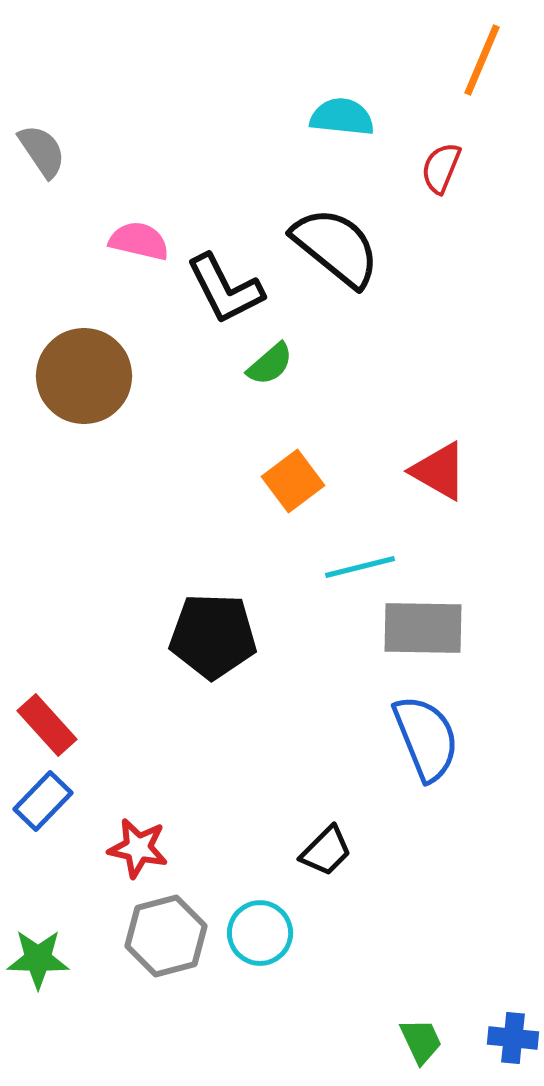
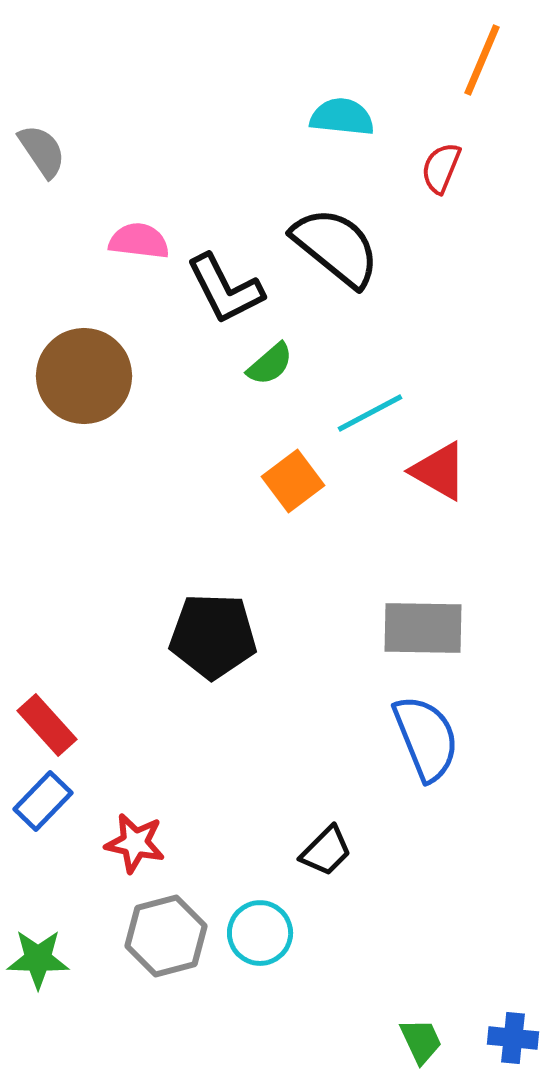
pink semicircle: rotated 6 degrees counterclockwise
cyan line: moved 10 px right, 154 px up; rotated 14 degrees counterclockwise
red star: moved 3 px left, 5 px up
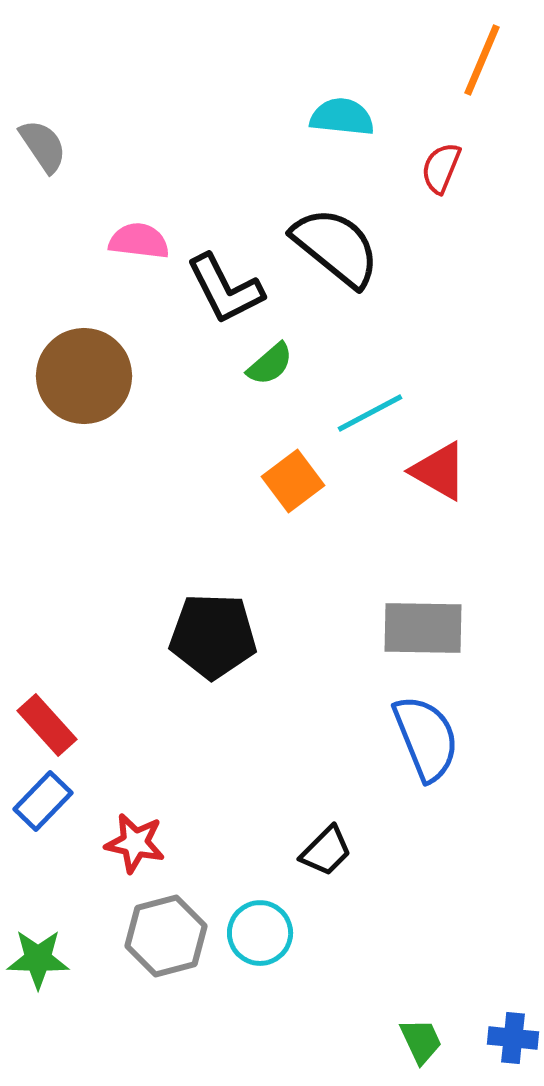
gray semicircle: moved 1 px right, 5 px up
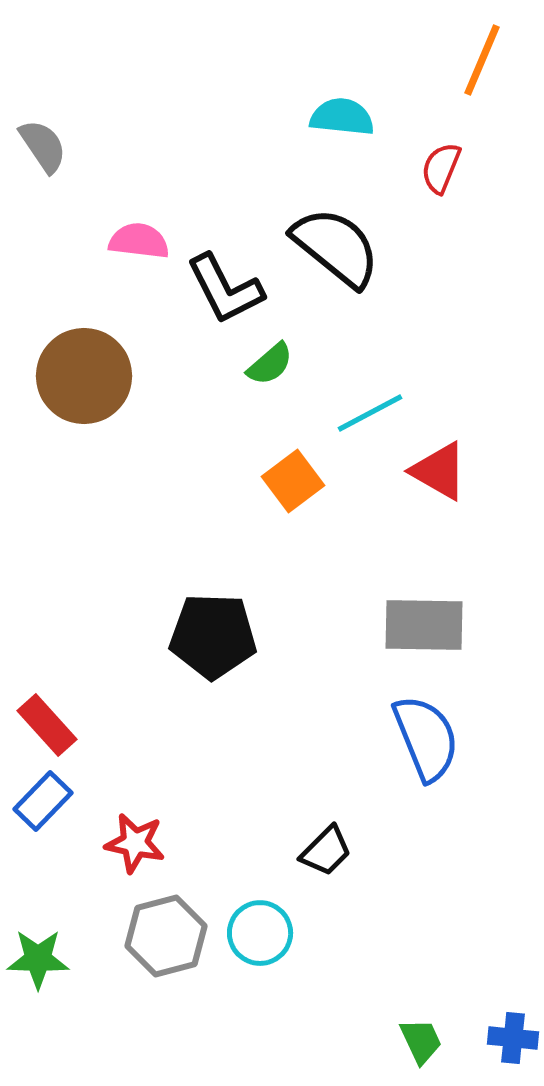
gray rectangle: moved 1 px right, 3 px up
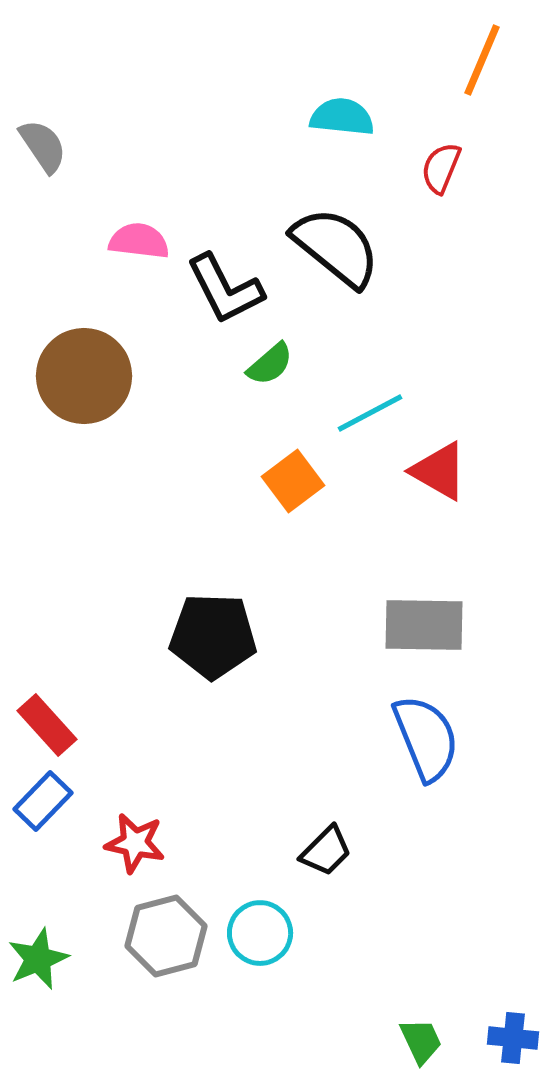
green star: rotated 24 degrees counterclockwise
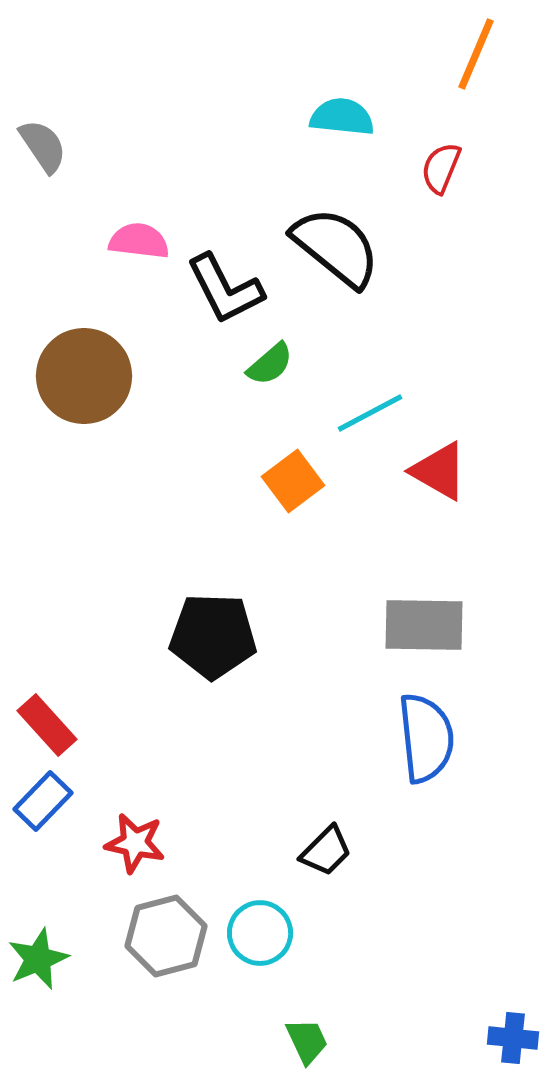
orange line: moved 6 px left, 6 px up
blue semicircle: rotated 16 degrees clockwise
green trapezoid: moved 114 px left
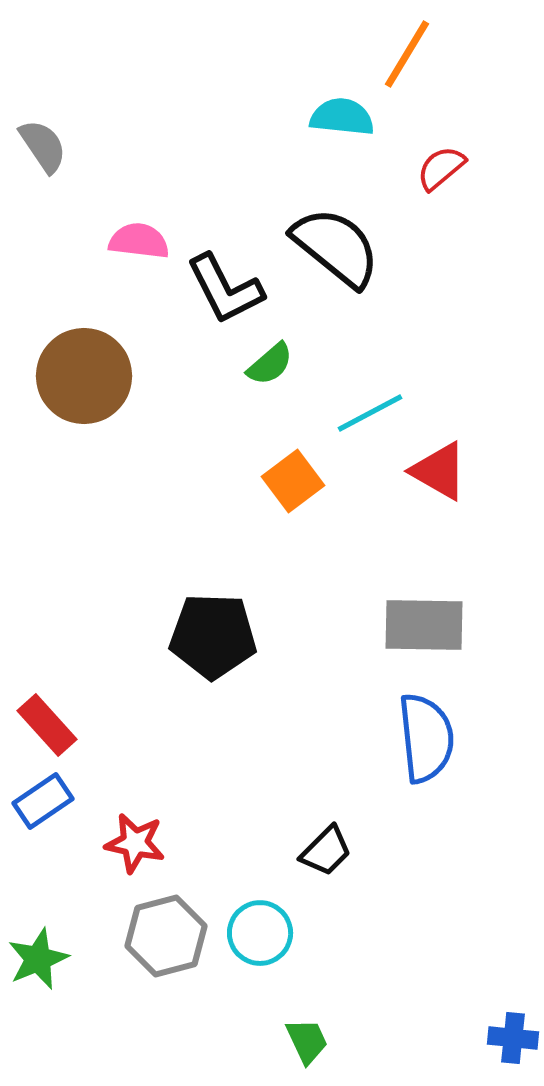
orange line: moved 69 px left; rotated 8 degrees clockwise
red semicircle: rotated 28 degrees clockwise
blue rectangle: rotated 12 degrees clockwise
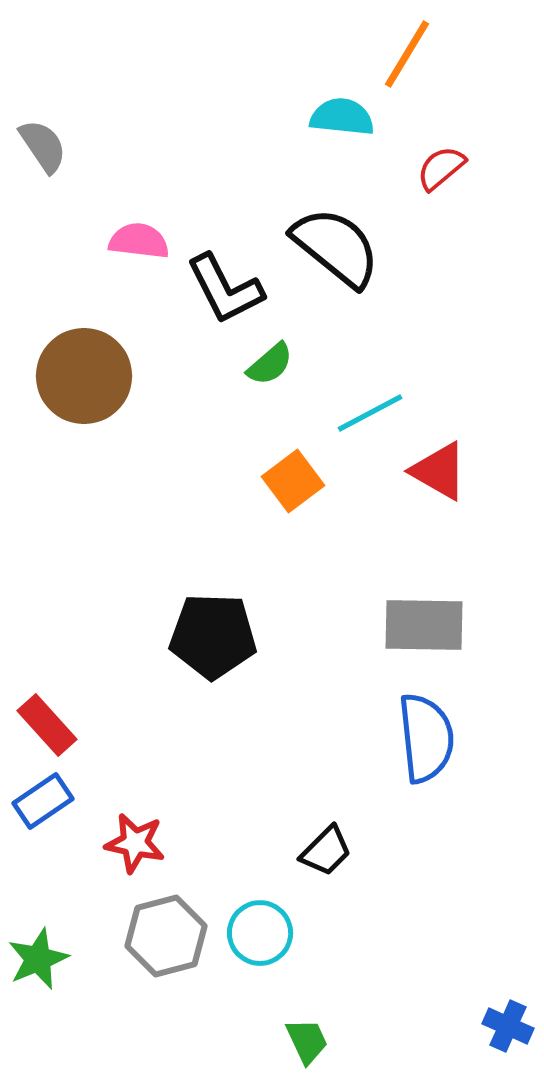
blue cross: moved 5 px left, 12 px up; rotated 18 degrees clockwise
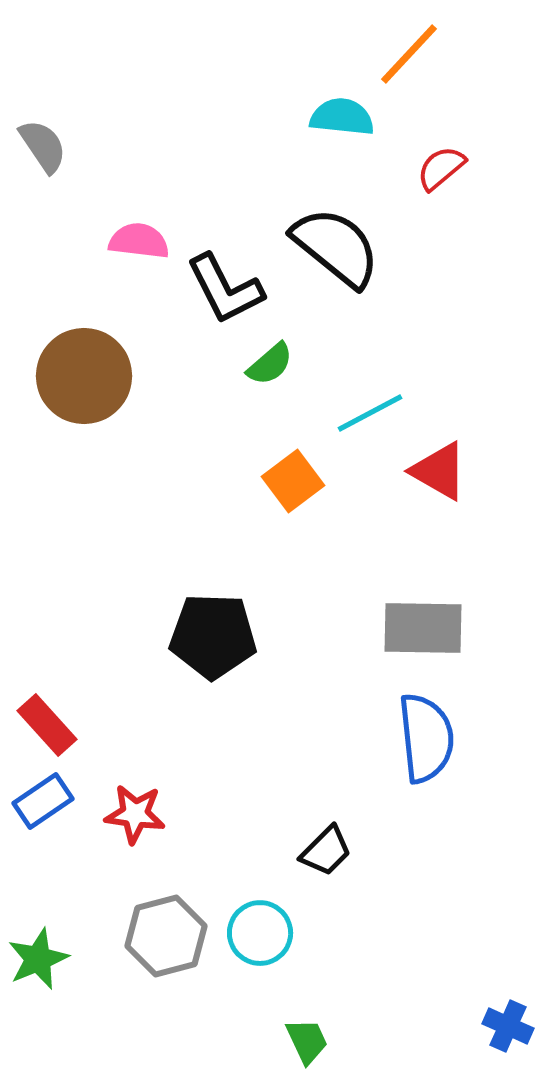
orange line: moved 2 px right; rotated 12 degrees clockwise
gray rectangle: moved 1 px left, 3 px down
red star: moved 29 px up; rotated 4 degrees counterclockwise
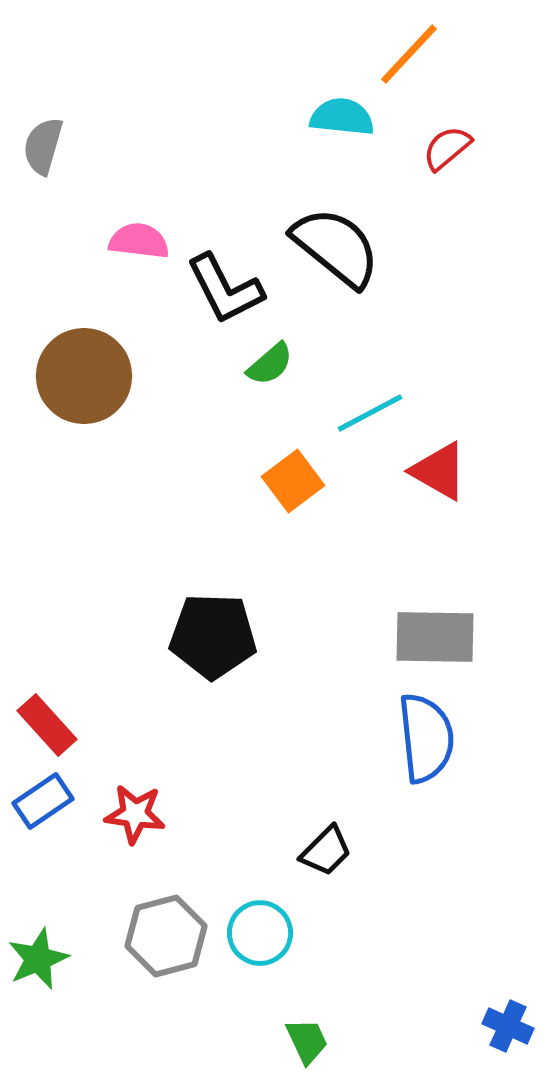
gray semicircle: rotated 130 degrees counterclockwise
red semicircle: moved 6 px right, 20 px up
gray rectangle: moved 12 px right, 9 px down
